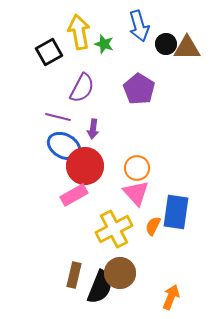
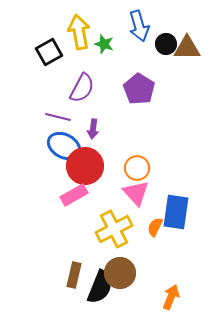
orange semicircle: moved 2 px right, 1 px down
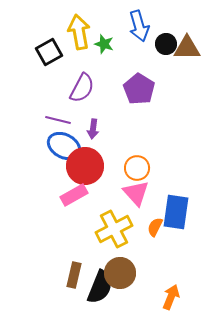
purple line: moved 3 px down
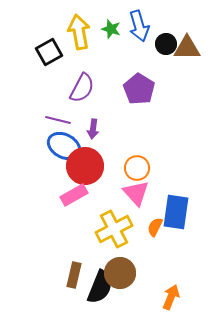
green star: moved 7 px right, 15 px up
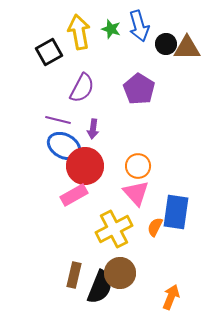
orange circle: moved 1 px right, 2 px up
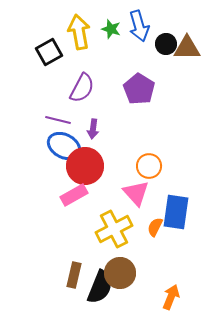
orange circle: moved 11 px right
